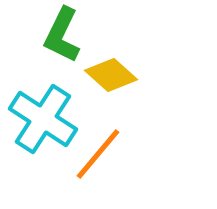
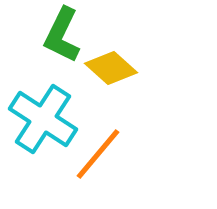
yellow diamond: moved 7 px up
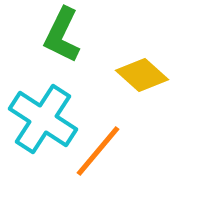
yellow diamond: moved 31 px right, 7 px down
orange line: moved 3 px up
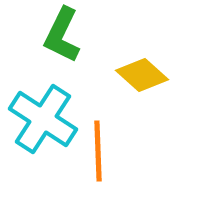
orange line: rotated 42 degrees counterclockwise
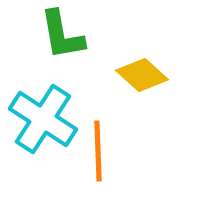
green L-shape: rotated 36 degrees counterclockwise
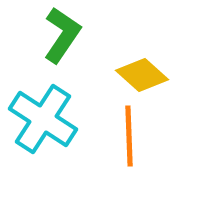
green L-shape: rotated 136 degrees counterclockwise
orange line: moved 31 px right, 15 px up
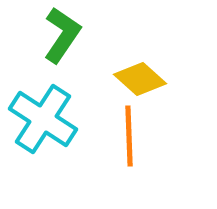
yellow diamond: moved 2 px left, 4 px down
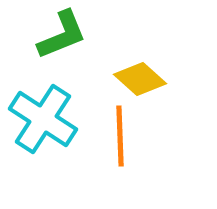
green L-shape: rotated 34 degrees clockwise
orange line: moved 9 px left
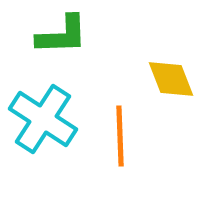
green L-shape: rotated 20 degrees clockwise
yellow diamond: moved 31 px right; rotated 27 degrees clockwise
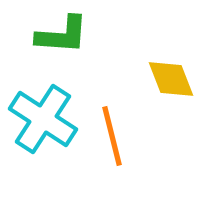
green L-shape: rotated 6 degrees clockwise
orange line: moved 8 px left; rotated 12 degrees counterclockwise
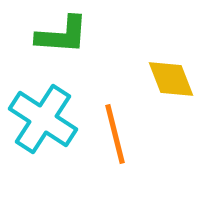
orange line: moved 3 px right, 2 px up
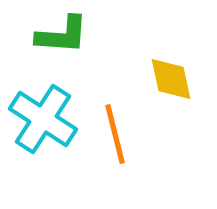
yellow diamond: rotated 9 degrees clockwise
